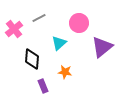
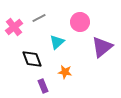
pink circle: moved 1 px right, 1 px up
pink cross: moved 2 px up
cyan triangle: moved 2 px left, 1 px up
black diamond: rotated 25 degrees counterclockwise
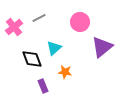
cyan triangle: moved 3 px left, 6 px down
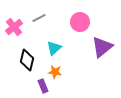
black diamond: moved 5 px left, 1 px down; rotated 35 degrees clockwise
orange star: moved 10 px left
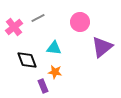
gray line: moved 1 px left
cyan triangle: rotated 49 degrees clockwise
black diamond: rotated 35 degrees counterclockwise
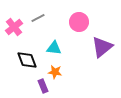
pink circle: moved 1 px left
